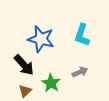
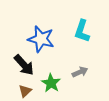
cyan L-shape: moved 4 px up
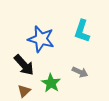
gray arrow: rotated 49 degrees clockwise
brown triangle: moved 1 px left
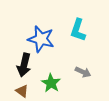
cyan L-shape: moved 4 px left, 1 px up
black arrow: rotated 55 degrees clockwise
gray arrow: moved 3 px right
brown triangle: moved 2 px left; rotated 40 degrees counterclockwise
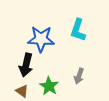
blue star: rotated 12 degrees counterclockwise
black arrow: moved 2 px right
gray arrow: moved 4 px left, 4 px down; rotated 84 degrees clockwise
green star: moved 2 px left, 3 px down
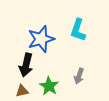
blue star: rotated 20 degrees counterclockwise
brown triangle: rotated 48 degrees counterclockwise
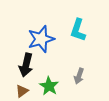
brown triangle: rotated 24 degrees counterclockwise
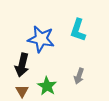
blue star: rotated 28 degrees clockwise
black arrow: moved 4 px left
green star: moved 2 px left
brown triangle: rotated 24 degrees counterclockwise
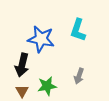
green star: rotated 30 degrees clockwise
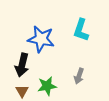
cyan L-shape: moved 3 px right
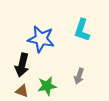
cyan L-shape: moved 1 px right
brown triangle: rotated 40 degrees counterclockwise
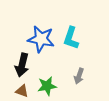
cyan L-shape: moved 11 px left, 8 px down
